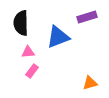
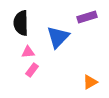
blue triangle: rotated 25 degrees counterclockwise
pink rectangle: moved 1 px up
orange triangle: moved 1 px up; rotated 14 degrees counterclockwise
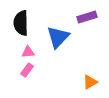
pink rectangle: moved 5 px left
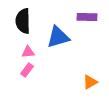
purple rectangle: rotated 18 degrees clockwise
black semicircle: moved 2 px right, 2 px up
blue triangle: rotated 30 degrees clockwise
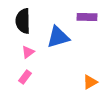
pink triangle: rotated 32 degrees counterclockwise
pink rectangle: moved 2 px left, 7 px down
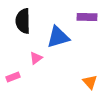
pink triangle: moved 8 px right, 6 px down
pink rectangle: moved 12 px left; rotated 32 degrees clockwise
orange triangle: rotated 42 degrees counterclockwise
